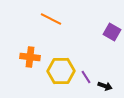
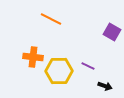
orange cross: moved 3 px right
yellow hexagon: moved 2 px left
purple line: moved 2 px right, 11 px up; rotated 32 degrees counterclockwise
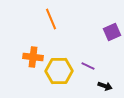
orange line: rotated 40 degrees clockwise
purple square: rotated 36 degrees clockwise
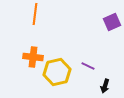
orange line: moved 16 px left, 5 px up; rotated 30 degrees clockwise
purple square: moved 10 px up
yellow hexagon: moved 2 px left, 1 px down; rotated 12 degrees counterclockwise
black arrow: rotated 88 degrees clockwise
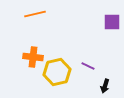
orange line: rotated 70 degrees clockwise
purple square: rotated 24 degrees clockwise
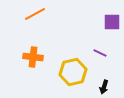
orange line: rotated 15 degrees counterclockwise
purple line: moved 12 px right, 13 px up
yellow hexagon: moved 16 px right
black arrow: moved 1 px left, 1 px down
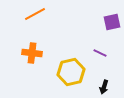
purple square: rotated 12 degrees counterclockwise
orange cross: moved 1 px left, 4 px up
yellow hexagon: moved 2 px left
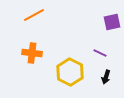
orange line: moved 1 px left, 1 px down
yellow hexagon: moved 1 px left; rotated 20 degrees counterclockwise
black arrow: moved 2 px right, 10 px up
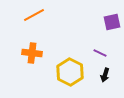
black arrow: moved 1 px left, 2 px up
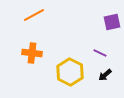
black arrow: rotated 32 degrees clockwise
